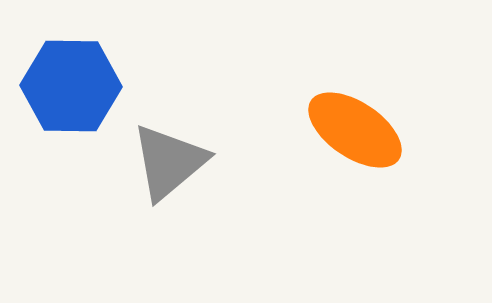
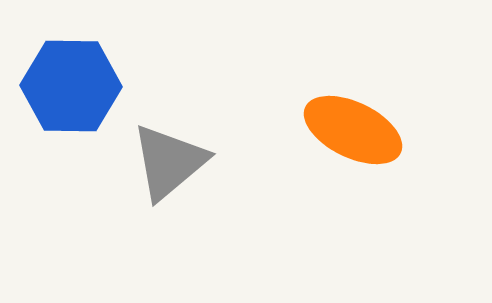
orange ellipse: moved 2 px left; rotated 8 degrees counterclockwise
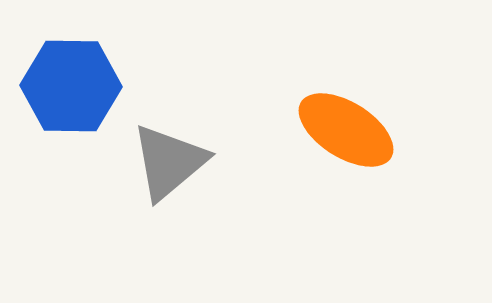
orange ellipse: moved 7 px left; rotated 6 degrees clockwise
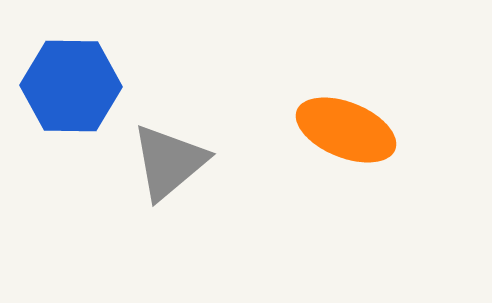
orange ellipse: rotated 10 degrees counterclockwise
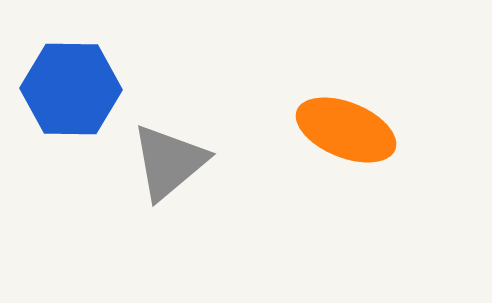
blue hexagon: moved 3 px down
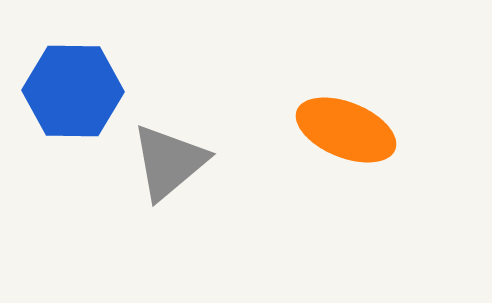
blue hexagon: moved 2 px right, 2 px down
